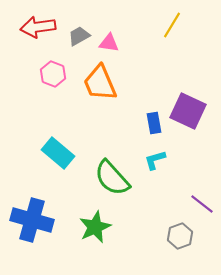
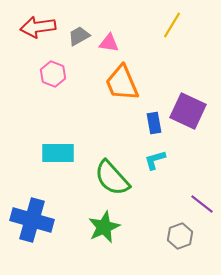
orange trapezoid: moved 22 px right
cyan rectangle: rotated 40 degrees counterclockwise
green star: moved 9 px right
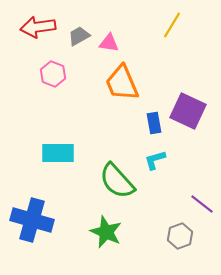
green semicircle: moved 5 px right, 3 px down
green star: moved 2 px right, 5 px down; rotated 24 degrees counterclockwise
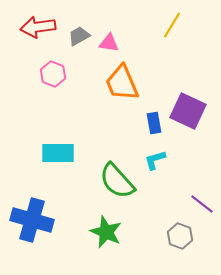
gray hexagon: rotated 20 degrees counterclockwise
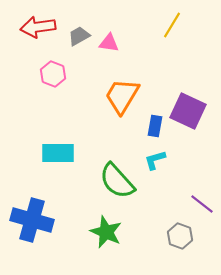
orange trapezoid: moved 13 px down; rotated 54 degrees clockwise
blue rectangle: moved 1 px right, 3 px down; rotated 20 degrees clockwise
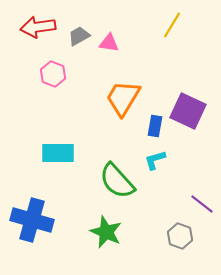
orange trapezoid: moved 1 px right, 2 px down
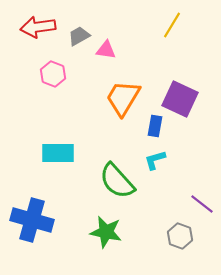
pink triangle: moved 3 px left, 7 px down
purple square: moved 8 px left, 12 px up
green star: rotated 12 degrees counterclockwise
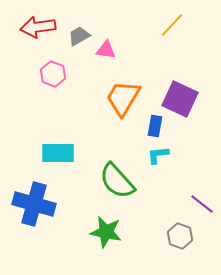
yellow line: rotated 12 degrees clockwise
cyan L-shape: moved 3 px right, 5 px up; rotated 10 degrees clockwise
blue cross: moved 2 px right, 16 px up
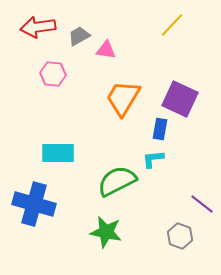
pink hexagon: rotated 15 degrees counterclockwise
blue rectangle: moved 5 px right, 3 px down
cyan L-shape: moved 5 px left, 4 px down
green semicircle: rotated 105 degrees clockwise
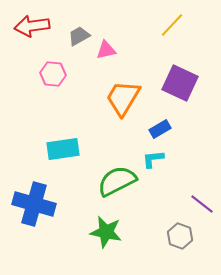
red arrow: moved 6 px left, 1 px up
pink triangle: rotated 20 degrees counterclockwise
purple square: moved 16 px up
blue rectangle: rotated 50 degrees clockwise
cyan rectangle: moved 5 px right, 4 px up; rotated 8 degrees counterclockwise
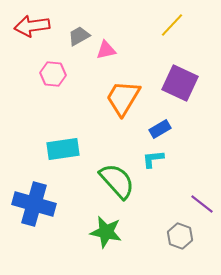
green semicircle: rotated 75 degrees clockwise
